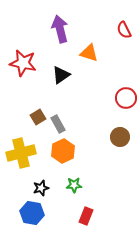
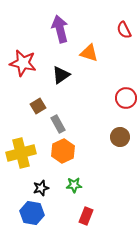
brown square: moved 11 px up
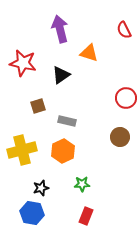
brown square: rotated 14 degrees clockwise
gray rectangle: moved 9 px right, 3 px up; rotated 48 degrees counterclockwise
yellow cross: moved 1 px right, 3 px up
green star: moved 8 px right, 1 px up
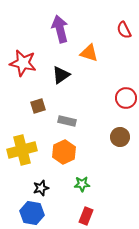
orange hexagon: moved 1 px right, 1 px down
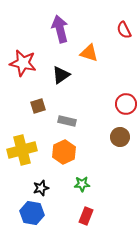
red circle: moved 6 px down
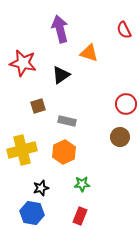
red rectangle: moved 6 px left
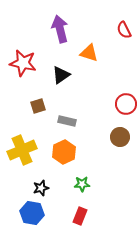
yellow cross: rotated 8 degrees counterclockwise
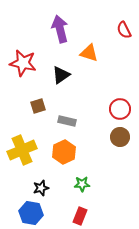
red circle: moved 6 px left, 5 px down
blue hexagon: moved 1 px left
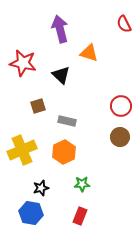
red semicircle: moved 6 px up
black triangle: rotated 42 degrees counterclockwise
red circle: moved 1 px right, 3 px up
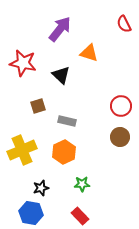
purple arrow: rotated 52 degrees clockwise
red rectangle: rotated 66 degrees counterclockwise
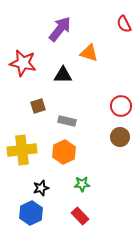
black triangle: moved 2 px right; rotated 42 degrees counterclockwise
yellow cross: rotated 16 degrees clockwise
blue hexagon: rotated 25 degrees clockwise
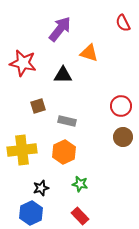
red semicircle: moved 1 px left, 1 px up
brown circle: moved 3 px right
green star: moved 2 px left; rotated 14 degrees clockwise
